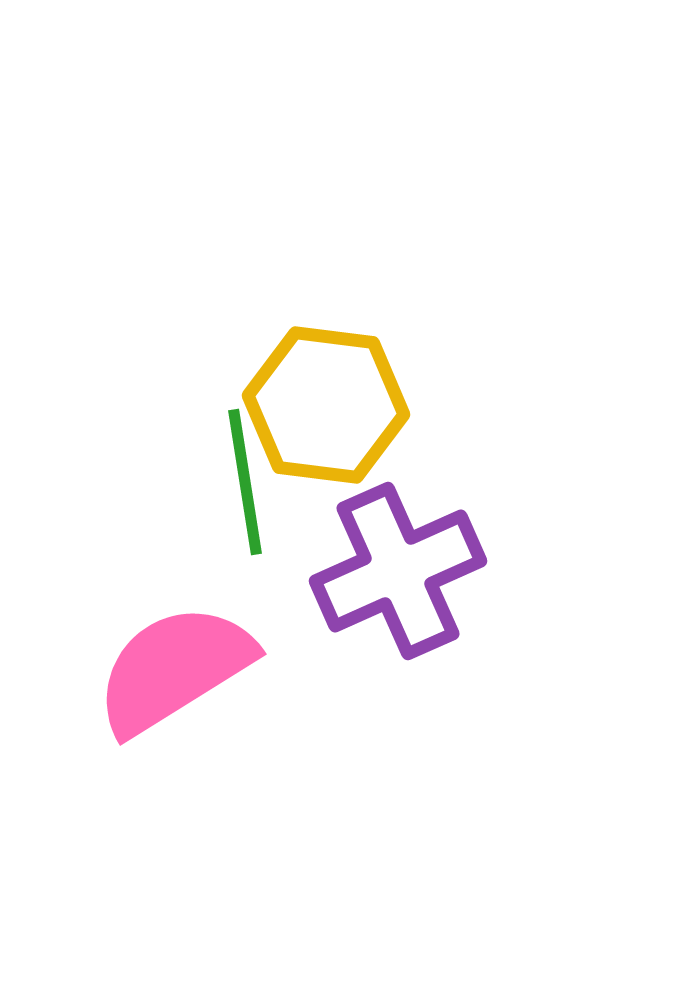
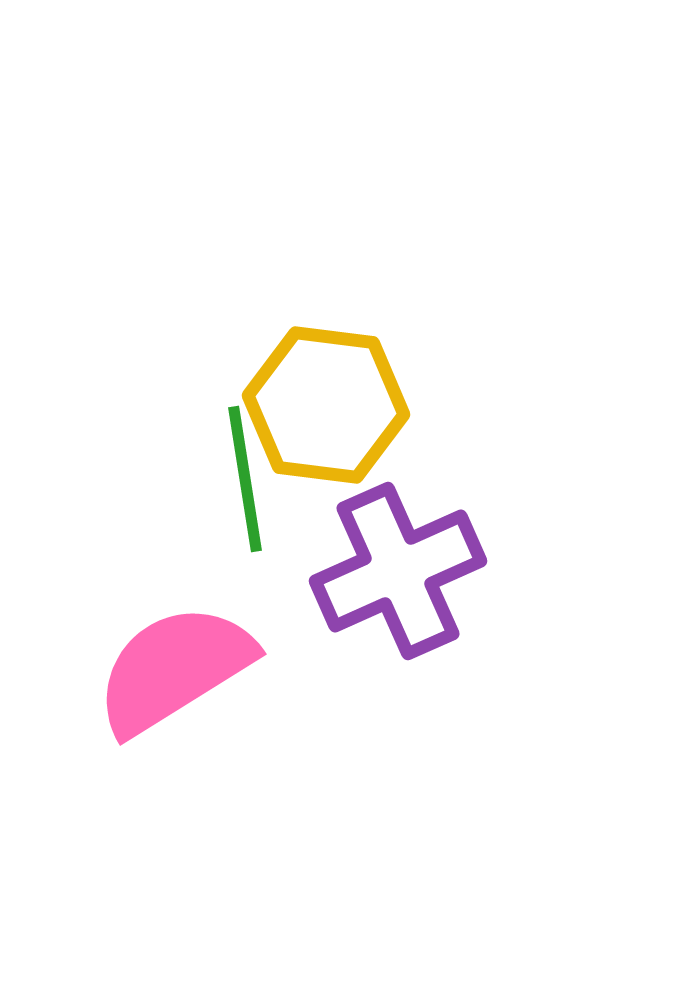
green line: moved 3 px up
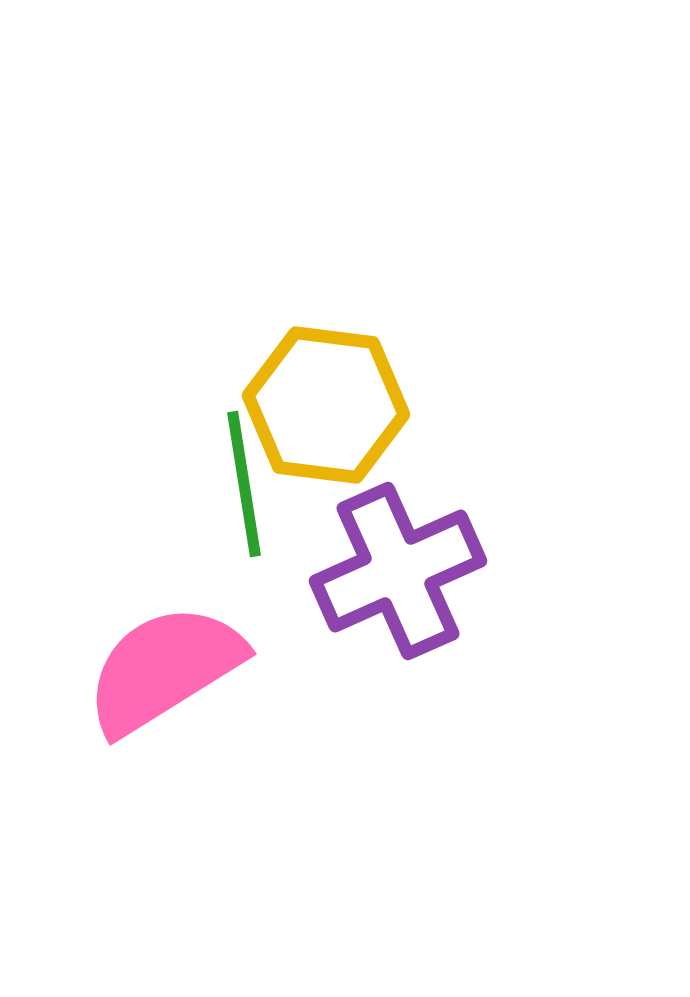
green line: moved 1 px left, 5 px down
pink semicircle: moved 10 px left
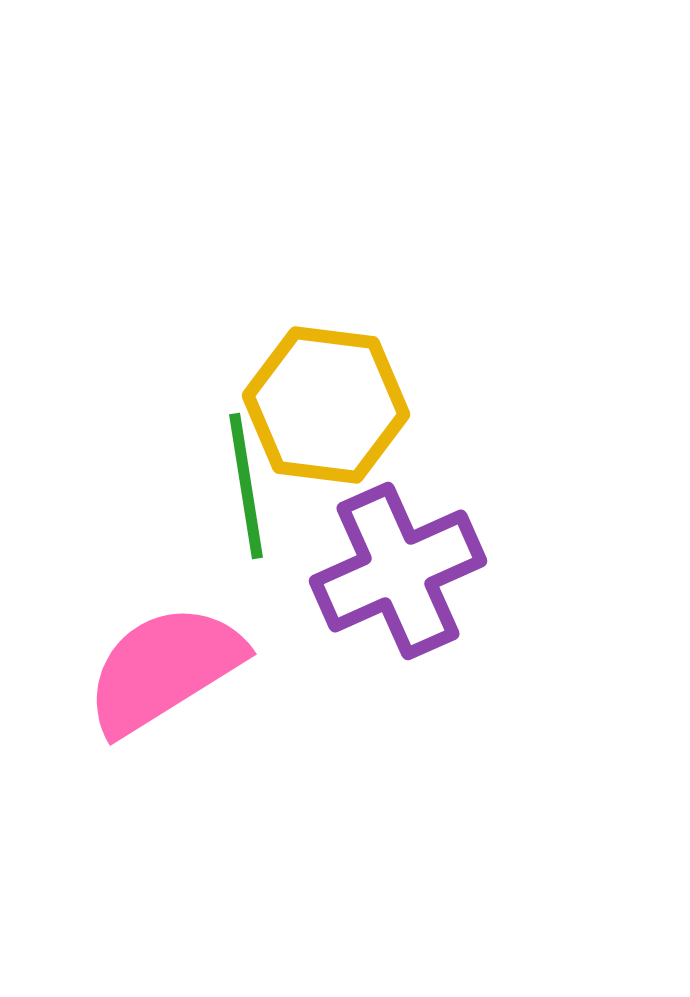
green line: moved 2 px right, 2 px down
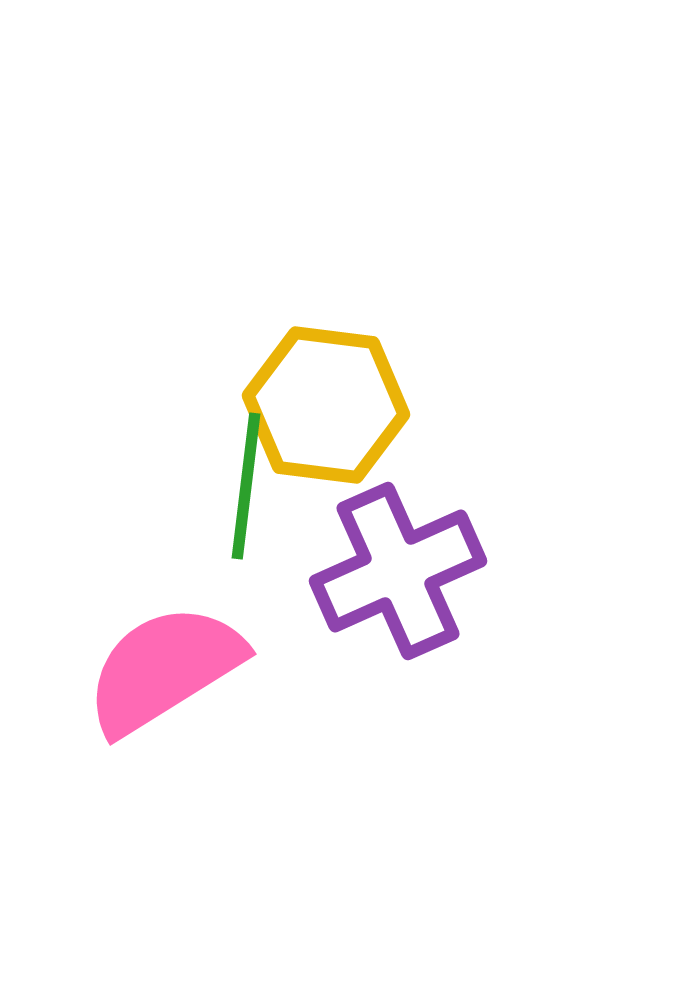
green line: rotated 16 degrees clockwise
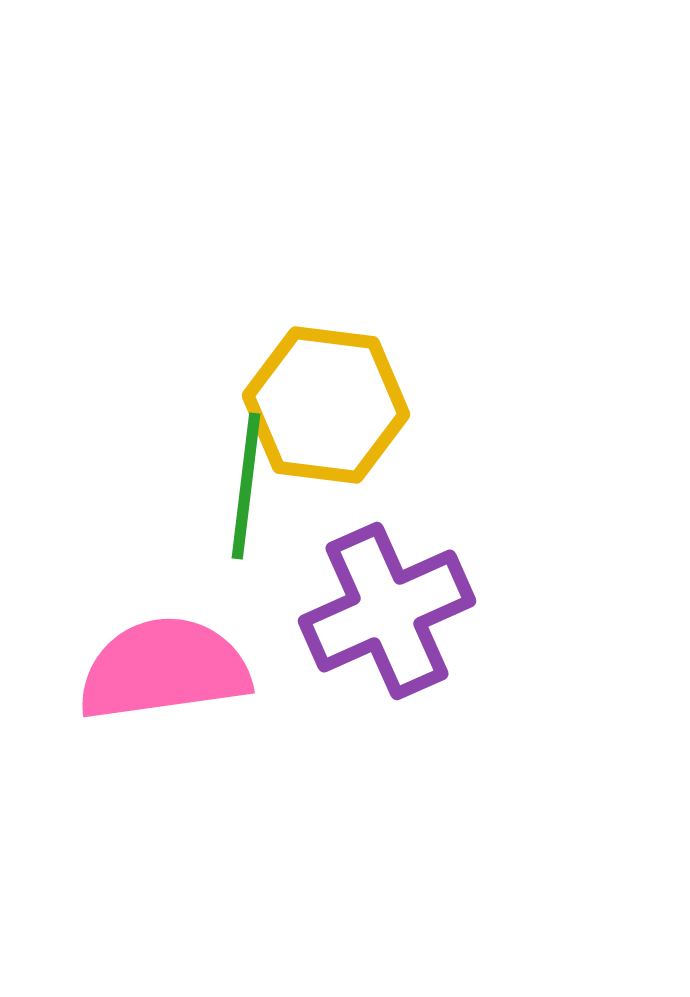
purple cross: moved 11 px left, 40 px down
pink semicircle: rotated 24 degrees clockwise
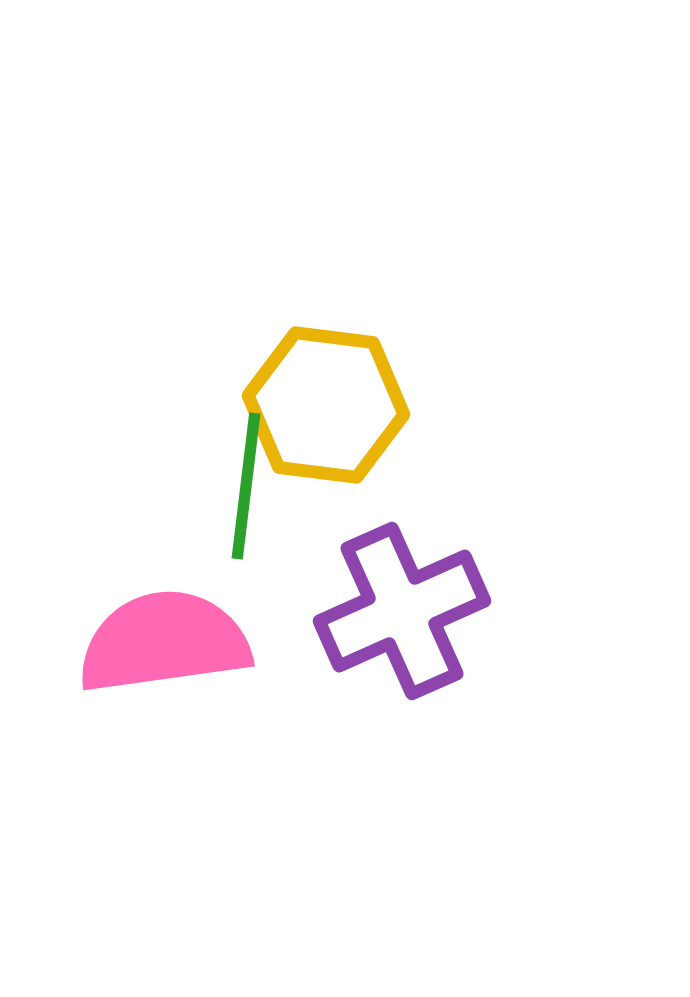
purple cross: moved 15 px right
pink semicircle: moved 27 px up
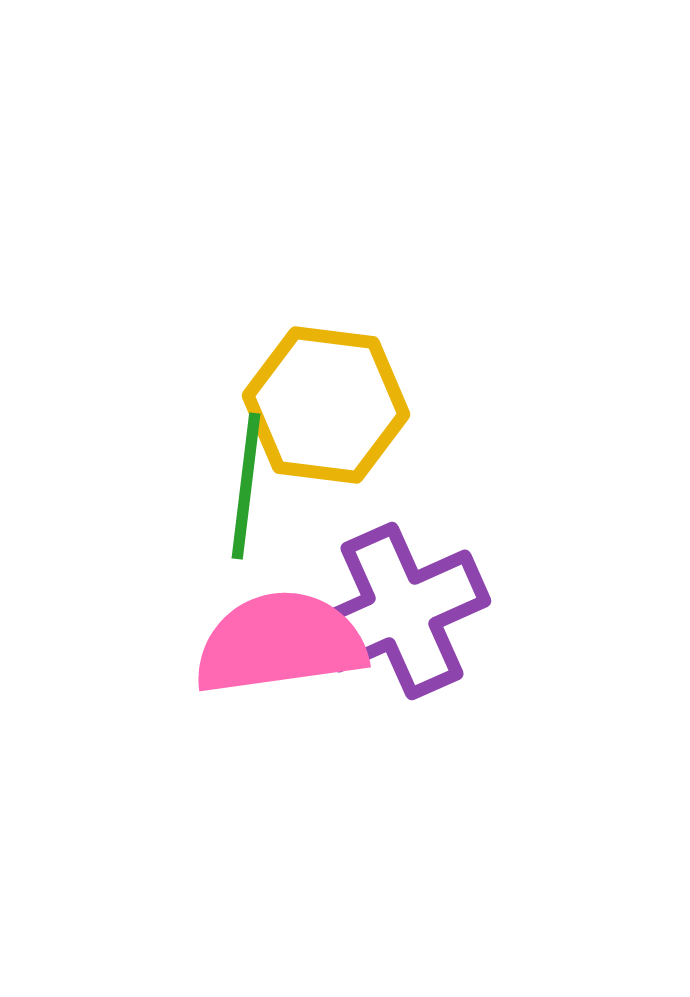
pink semicircle: moved 116 px right, 1 px down
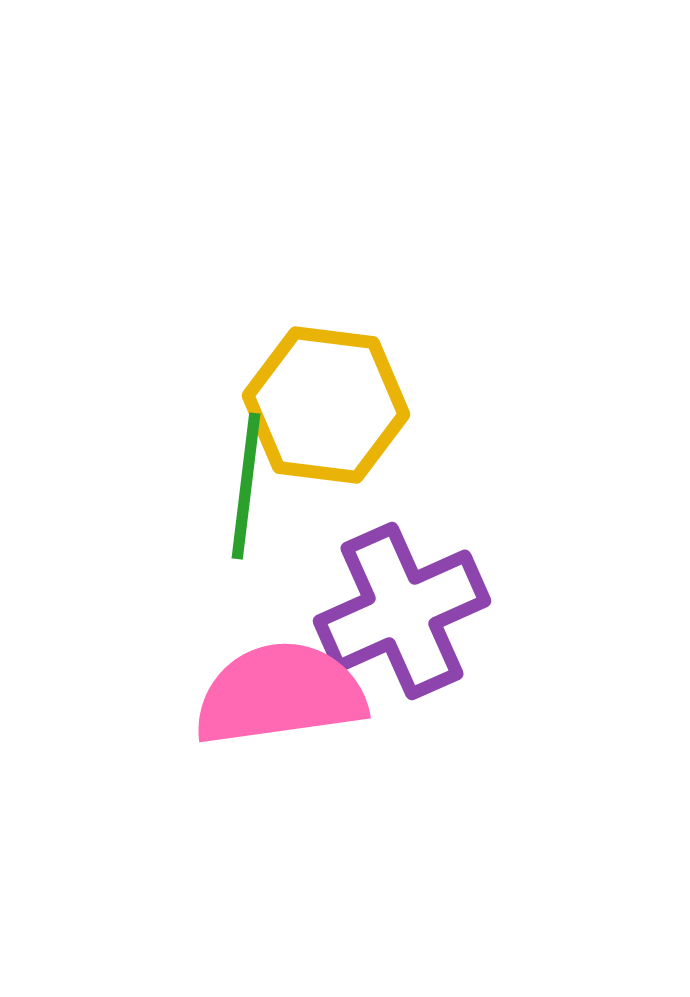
pink semicircle: moved 51 px down
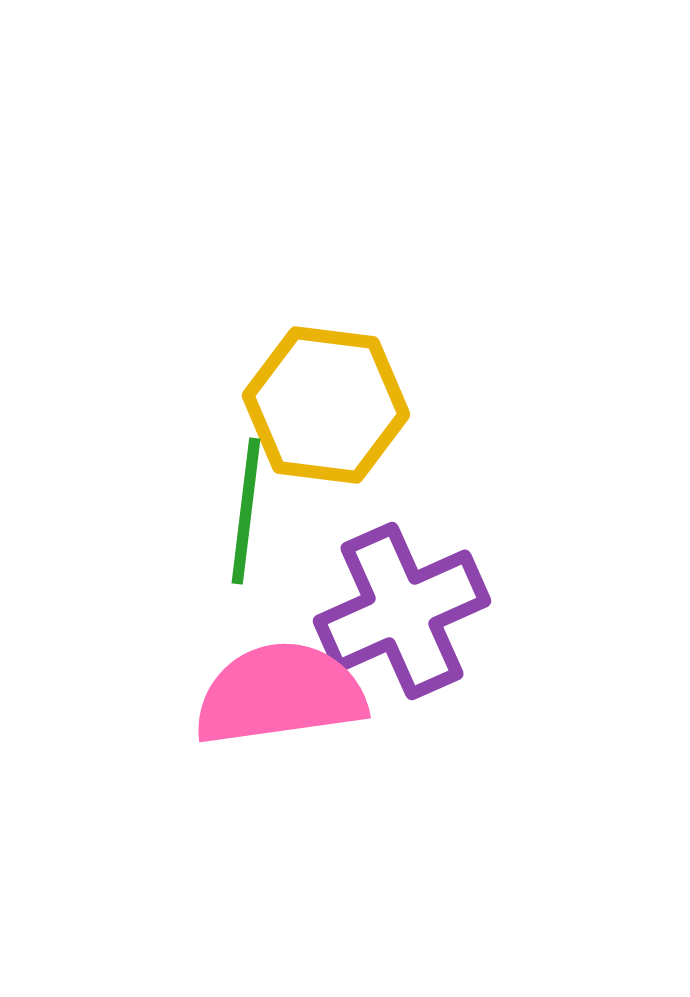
green line: moved 25 px down
